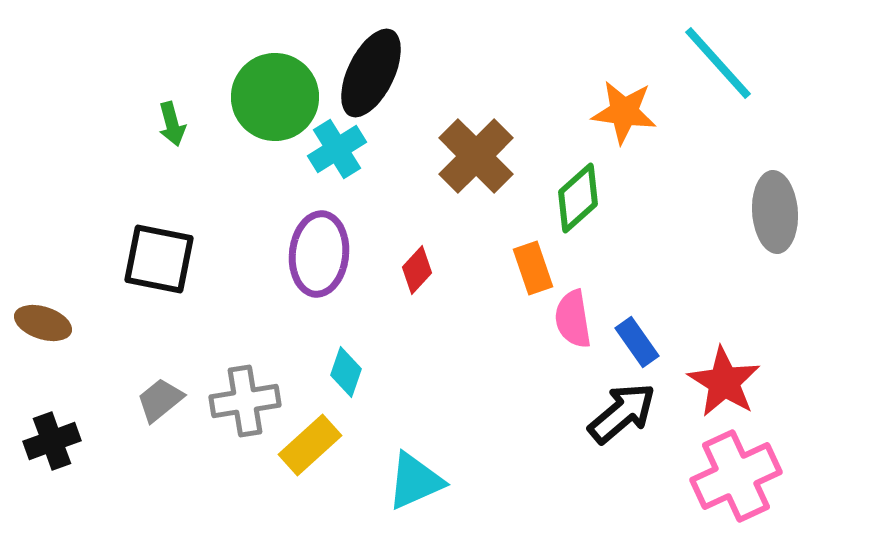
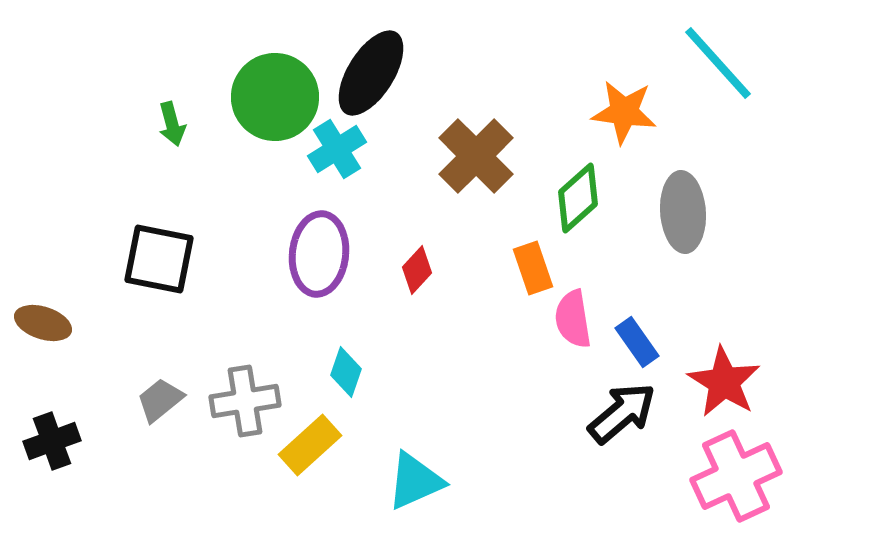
black ellipse: rotated 6 degrees clockwise
gray ellipse: moved 92 px left
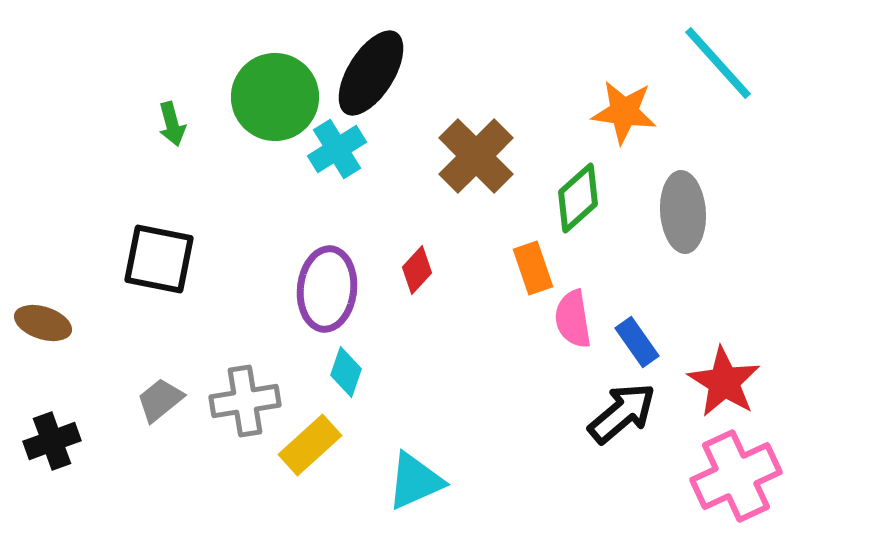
purple ellipse: moved 8 px right, 35 px down
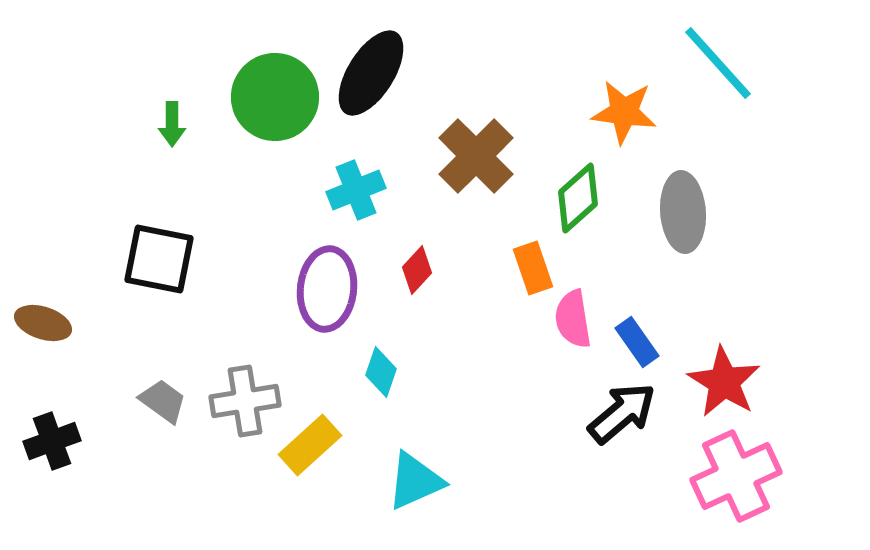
green arrow: rotated 15 degrees clockwise
cyan cross: moved 19 px right, 41 px down; rotated 10 degrees clockwise
cyan diamond: moved 35 px right
gray trapezoid: moved 3 px right, 1 px down; rotated 75 degrees clockwise
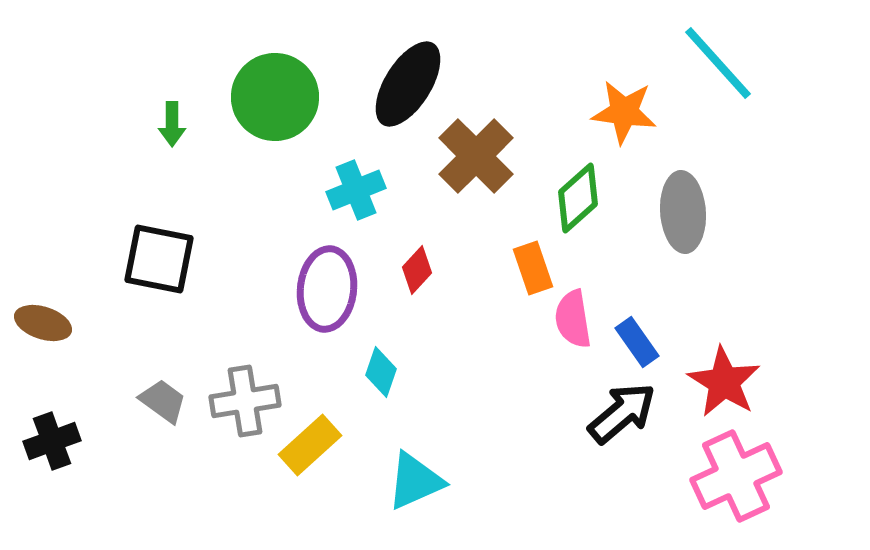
black ellipse: moved 37 px right, 11 px down
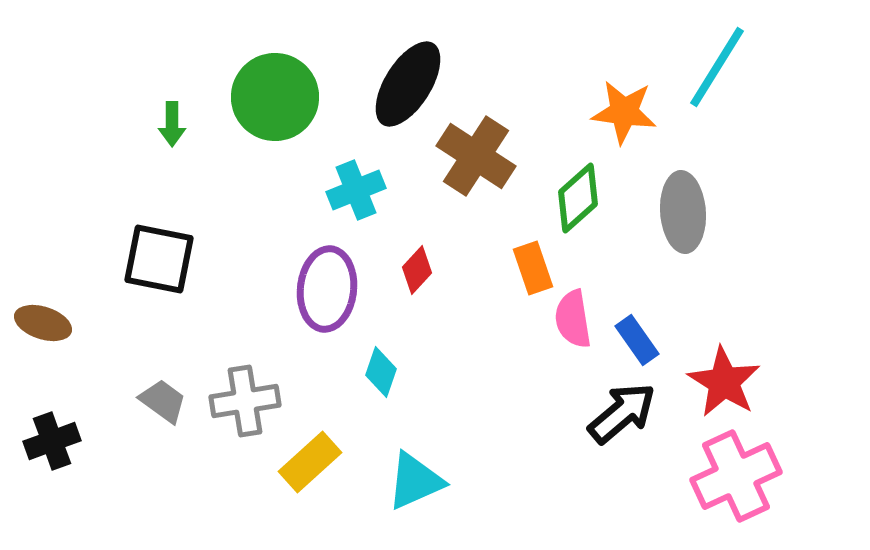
cyan line: moved 1 px left, 4 px down; rotated 74 degrees clockwise
brown cross: rotated 12 degrees counterclockwise
blue rectangle: moved 2 px up
yellow rectangle: moved 17 px down
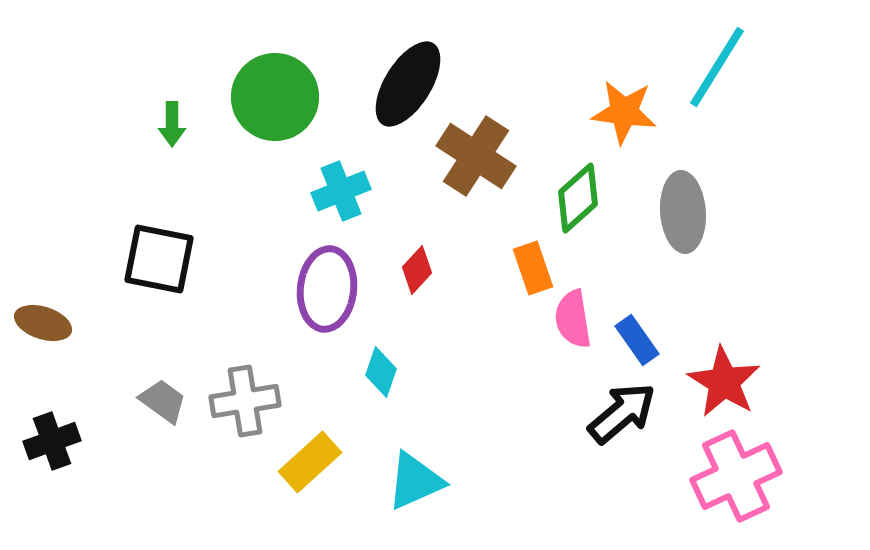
cyan cross: moved 15 px left, 1 px down
